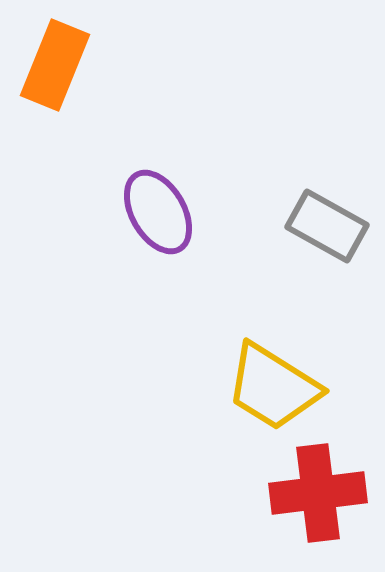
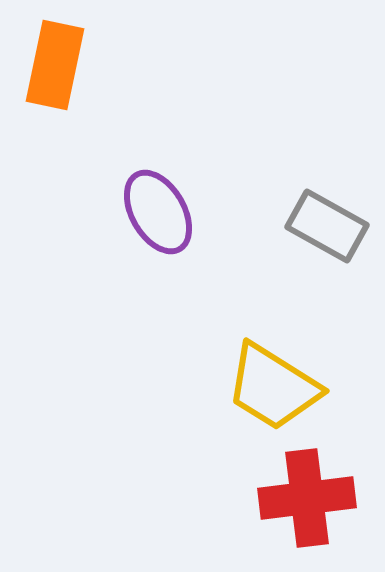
orange rectangle: rotated 10 degrees counterclockwise
red cross: moved 11 px left, 5 px down
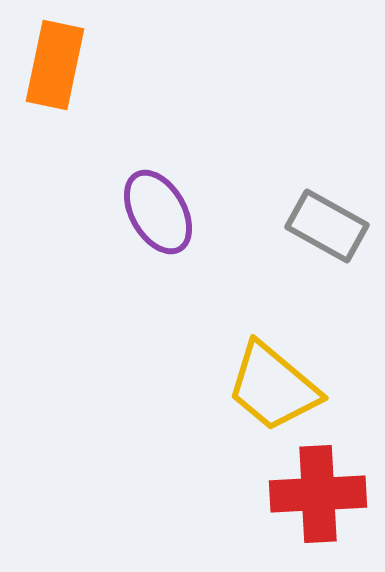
yellow trapezoid: rotated 8 degrees clockwise
red cross: moved 11 px right, 4 px up; rotated 4 degrees clockwise
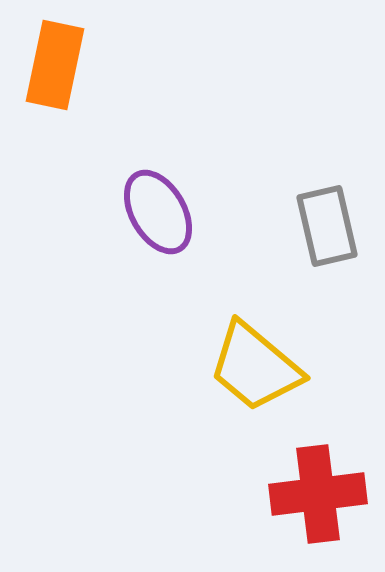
gray rectangle: rotated 48 degrees clockwise
yellow trapezoid: moved 18 px left, 20 px up
red cross: rotated 4 degrees counterclockwise
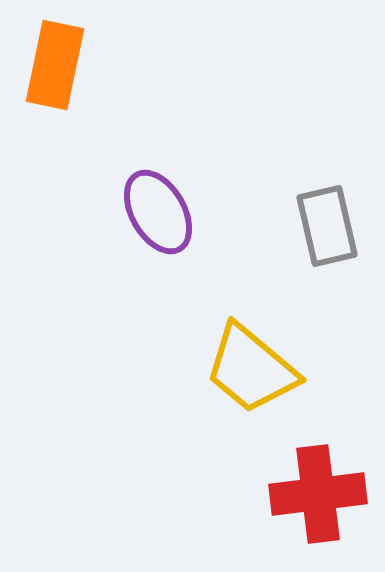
yellow trapezoid: moved 4 px left, 2 px down
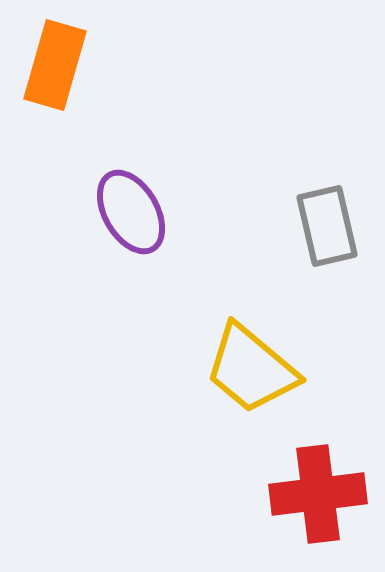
orange rectangle: rotated 4 degrees clockwise
purple ellipse: moved 27 px left
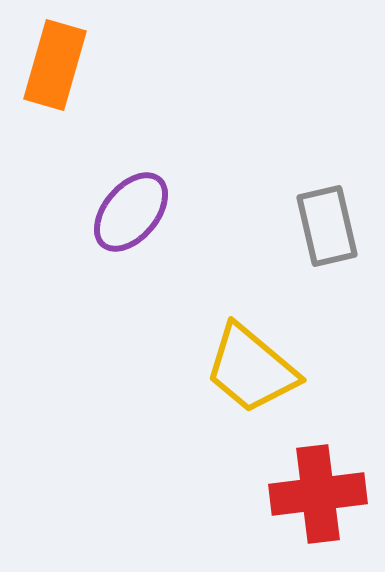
purple ellipse: rotated 70 degrees clockwise
